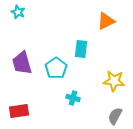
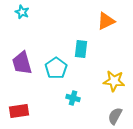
cyan star: moved 4 px right
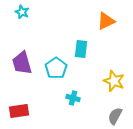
yellow star: rotated 15 degrees clockwise
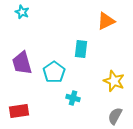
cyan pentagon: moved 2 px left, 4 px down
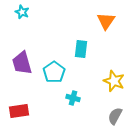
orange triangle: rotated 30 degrees counterclockwise
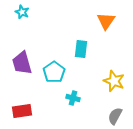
red rectangle: moved 3 px right
